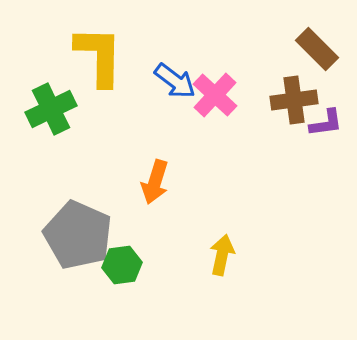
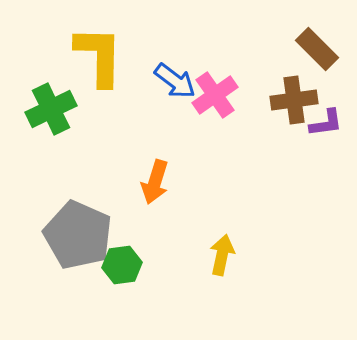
pink cross: rotated 12 degrees clockwise
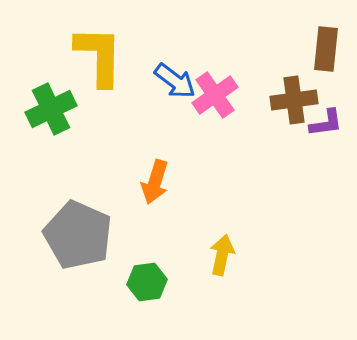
brown rectangle: moved 9 px right; rotated 51 degrees clockwise
green hexagon: moved 25 px right, 17 px down
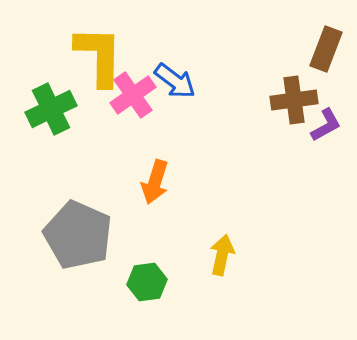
brown rectangle: rotated 15 degrees clockwise
pink cross: moved 82 px left
purple L-shape: moved 2 px down; rotated 21 degrees counterclockwise
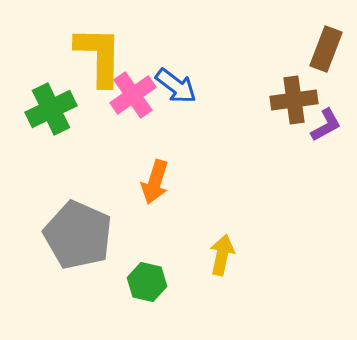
blue arrow: moved 1 px right, 5 px down
green hexagon: rotated 21 degrees clockwise
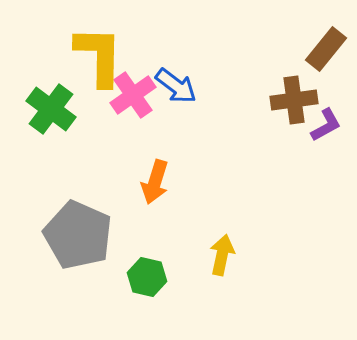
brown rectangle: rotated 18 degrees clockwise
green cross: rotated 27 degrees counterclockwise
green hexagon: moved 5 px up
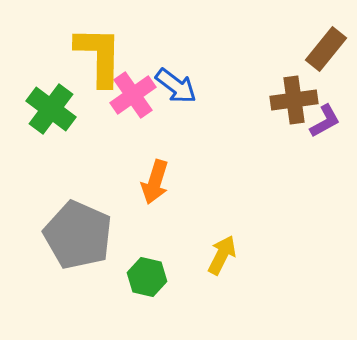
purple L-shape: moved 1 px left, 4 px up
yellow arrow: rotated 15 degrees clockwise
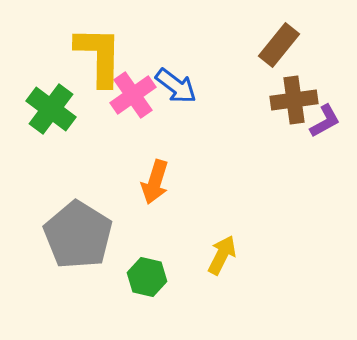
brown rectangle: moved 47 px left, 4 px up
gray pentagon: rotated 8 degrees clockwise
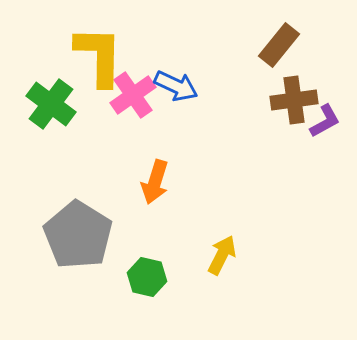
blue arrow: rotated 12 degrees counterclockwise
green cross: moved 5 px up
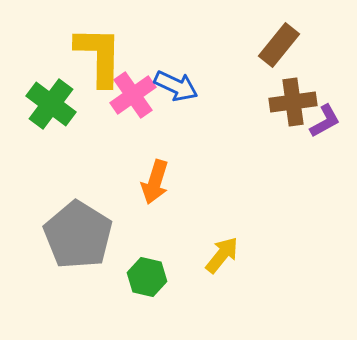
brown cross: moved 1 px left, 2 px down
yellow arrow: rotated 12 degrees clockwise
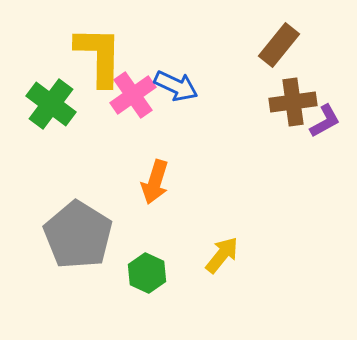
green hexagon: moved 4 px up; rotated 12 degrees clockwise
